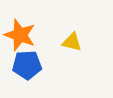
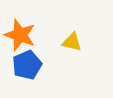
blue pentagon: rotated 20 degrees counterclockwise
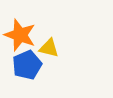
yellow triangle: moved 23 px left, 6 px down
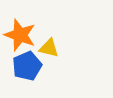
blue pentagon: moved 1 px down
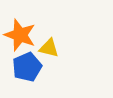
blue pentagon: moved 1 px down
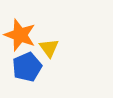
yellow triangle: rotated 40 degrees clockwise
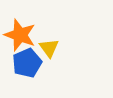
blue pentagon: moved 4 px up
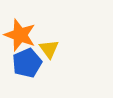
yellow triangle: moved 1 px down
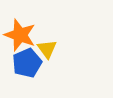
yellow triangle: moved 2 px left
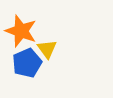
orange star: moved 1 px right, 4 px up
